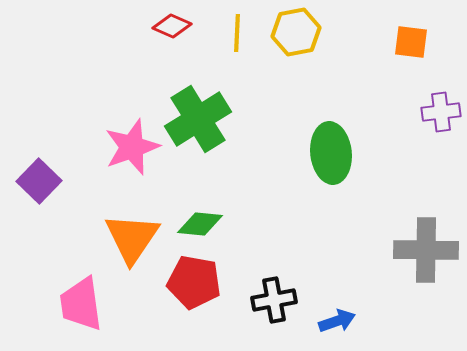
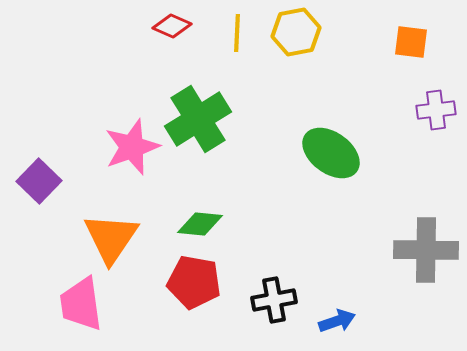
purple cross: moved 5 px left, 2 px up
green ellipse: rotated 48 degrees counterclockwise
orange triangle: moved 21 px left
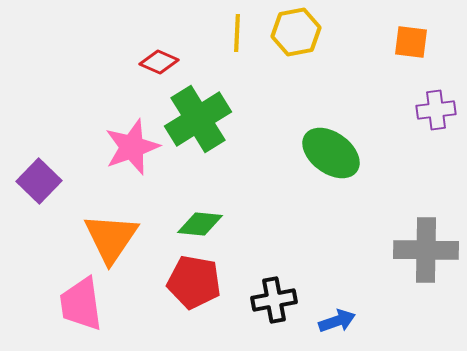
red diamond: moved 13 px left, 36 px down
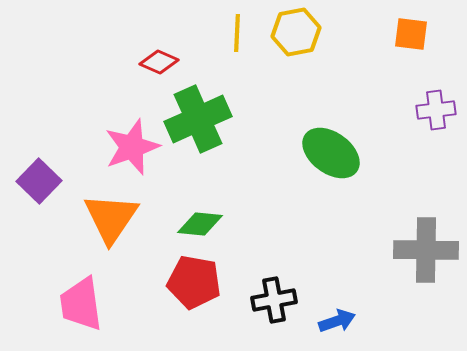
orange square: moved 8 px up
green cross: rotated 8 degrees clockwise
orange triangle: moved 20 px up
